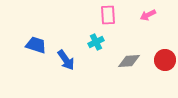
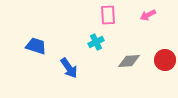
blue trapezoid: moved 1 px down
blue arrow: moved 3 px right, 8 px down
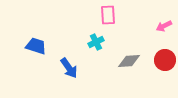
pink arrow: moved 16 px right, 11 px down
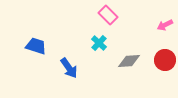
pink rectangle: rotated 42 degrees counterclockwise
pink arrow: moved 1 px right, 1 px up
cyan cross: moved 3 px right, 1 px down; rotated 21 degrees counterclockwise
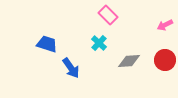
blue trapezoid: moved 11 px right, 2 px up
blue arrow: moved 2 px right
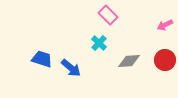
blue trapezoid: moved 5 px left, 15 px down
blue arrow: rotated 15 degrees counterclockwise
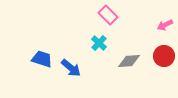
red circle: moved 1 px left, 4 px up
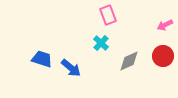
pink rectangle: rotated 24 degrees clockwise
cyan cross: moved 2 px right
red circle: moved 1 px left
gray diamond: rotated 20 degrees counterclockwise
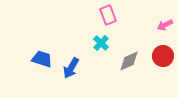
blue arrow: rotated 80 degrees clockwise
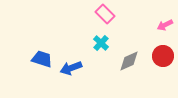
pink rectangle: moved 3 px left, 1 px up; rotated 24 degrees counterclockwise
blue arrow: rotated 40 degrees clockwise
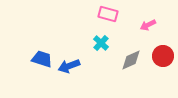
pink rectangle: moved 3 px right; rotated 30 degrees counterclockwise
pink arrow: moved 17 px left
gray diamond: moved 2 px right, 1 px up
blue arrow: moved 2 px left, 2 px up
